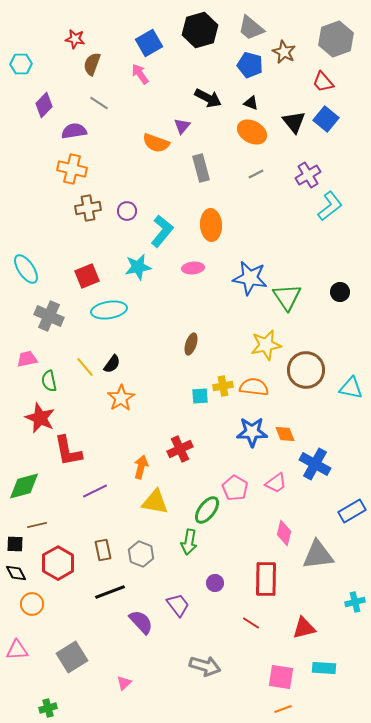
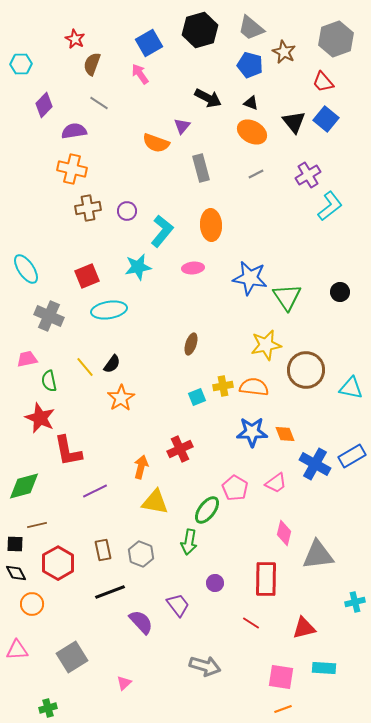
red star at (75, 39): rotated 18 degrees clockwise
cyan square at (200, 396): moved 3 px left, 1 px down; rotated 18 degrees counterclockwise
blue rectangle at (352, 511): moved 55 px up
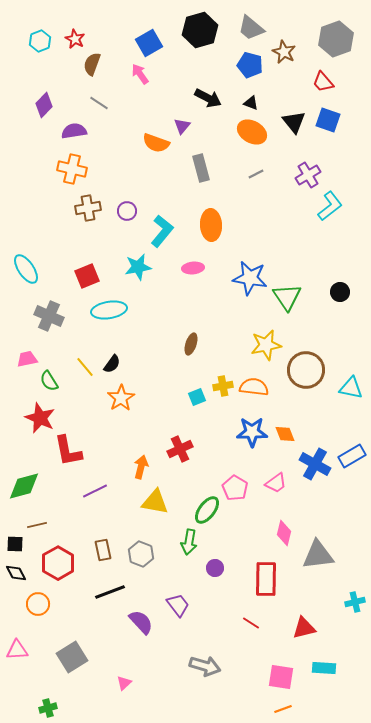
cyan hexagon at (21, 64): moved 19 px right, 23 px up; rotated 20 degrees counterclockwise
blue square at (326, 119): moved 2 px right, 1 px down; rotated 20 degrees counterclockwise
green semicircle at (49, 381): rotated 20 degrees counterclockwise
purple circle at (215, 583): moved 15 px up
orange circle at (32, 604): moved 6 px right
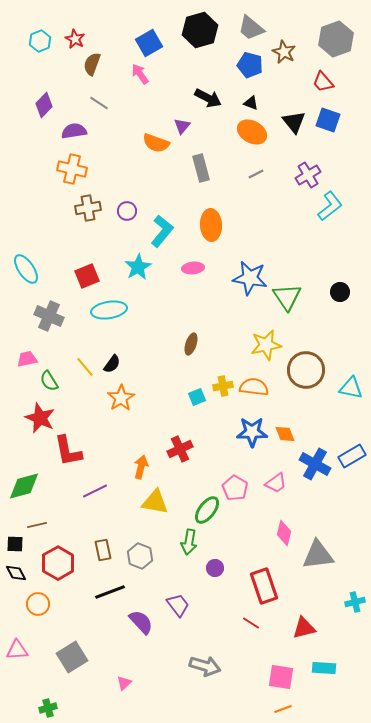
cyan star at (138, 267): rotated 20 degrees counterclockwise
gray hexagon at (141, 554): moved 1 px left, 2 px down
red rectangle at (266, 579): moved 2 px left, 7 px down; rotated 20 degrees counterclockwise
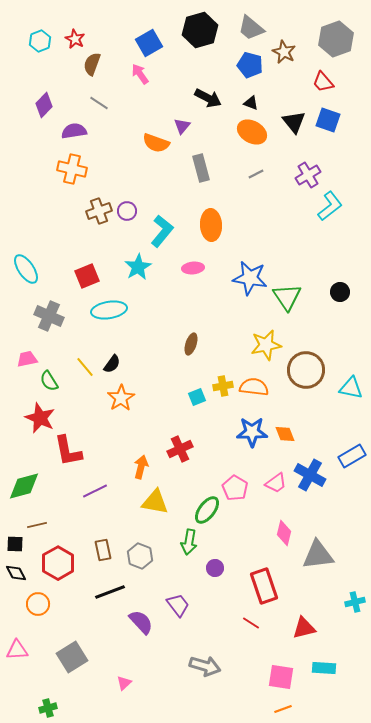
brown cross at (88, 208): moved 11 px right, 3 px down; rotated 10 degrees counterclockwise
blue cross at (315, 464): moved 5 px left, 11 px down
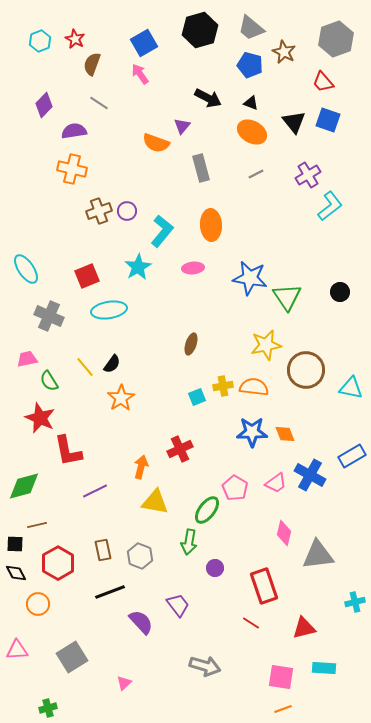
blue square at (149, 43): moved 5 px left
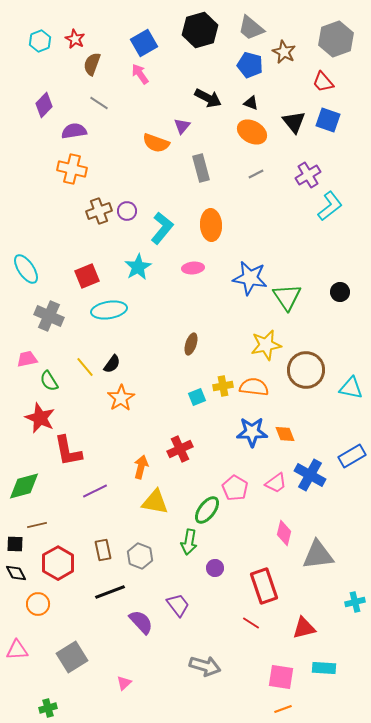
cyan L-shape at (162, 231): moved 3 px up
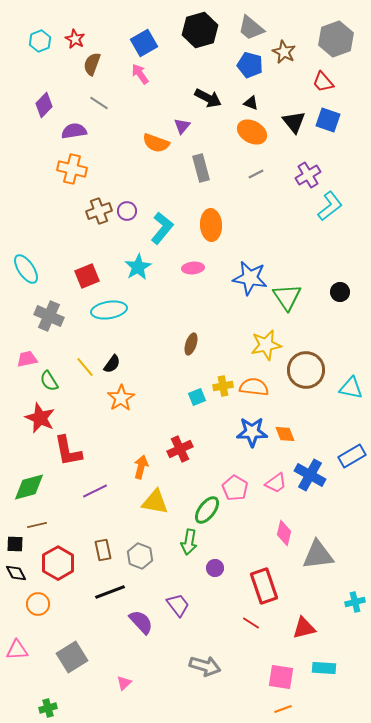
green diamond at (24, 486): moved 5 px right, 1 px down
